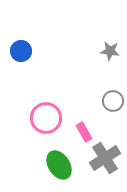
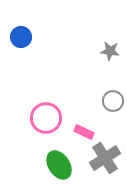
blue circle: moved 14 px up
pink rectangle: rotated 36 degrees counterclockwise
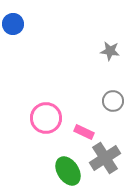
blue circle: moved 8 px left, 13 px up
green ellipse: moved 9 px right, 6 px down
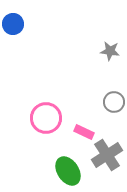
gray circle: moved 1 px right, 1 px down
gray cross: moved 2 px right, 3 px up
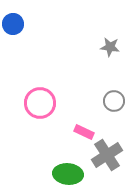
gray star: moved 4 px up
gray circle: moved 1 px up
pink circle: moved 6 px left, 15 px up
green ellipse: moved 3 px down; rotated 52 degrees counterclockwise
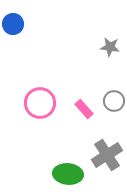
pink rectangle: moved 23 px up; rotated 24 degrees clockwise
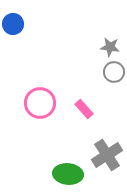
gray circle: moved 29 px up
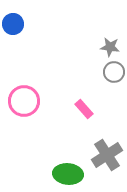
pink circle: moved 16 px left, 2 px up
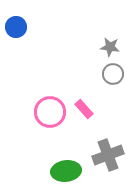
blue circle: moved 3 px right, 3 px down
gray circle: moved 1 px left, 2 px down
pink circle: moved 26 px right, 11 px down
gray cross: moved 1 px right; rotated 12 degrees clockwise
green ellipse: moved 2 px left, 3 px up; rotated 12 degrees counterclockwise
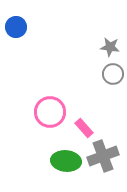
pink rectangle: moved 19 px down
gray cross: moved 5 px left, 1 px down
green ellipse: moved 10 px up; rotated 12 degrees clockwise
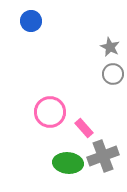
blue circle: moved 15 px right, 6 px up
gray star: rotated 18 degrees clockwise
green ellipse: moved 2 px right, 2 px down
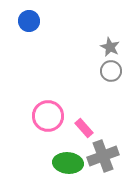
blue circle: moved 2 px left
gray circle: moved 2 px left, 3 px up
pink circle: moved 2 px left, 4 px down
